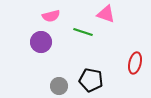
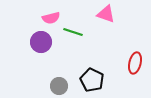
pink semicircle: moved 2 px down
green line: moved 10 px left
black pentagon: moved 1 px right; rotated 15 degrees clockwise
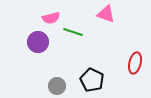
purple circle: moved 3 px left
gray circle: moved 2 px left
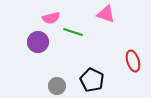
red ellipse: moved 2 px left, 2 px up; rotated 30 degrees counterclockwise
